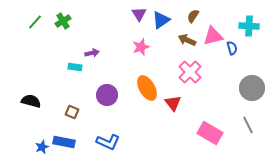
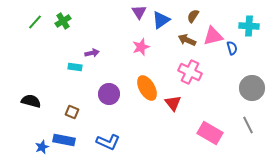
purple triangle: moved 2 px up
pink cross: rotated 20 degrees counterclockwise
purple circle: moved 2 px right, 1 px up
blue rectangle: moved 2 px up
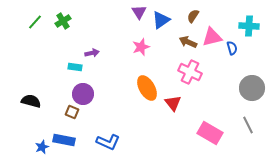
pink triangle: moved 1 px left, 1 px down
brown arrow: moved 1 px right, 2 px down
purple circle: moved 26 px left
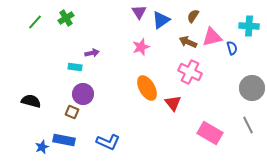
green cross: moved 3 px right, 3 px up
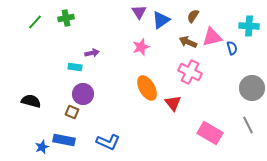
green cross: rotated 21 degrees clockwise
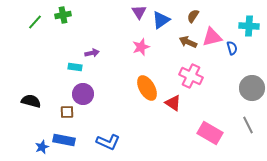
green cross: moved 3 px left, 3 px up
pink cross: moved 1 px right, 4 px down
red triangle: rotated 18 degrees counterclockwise
brown square: moved 5 px left; rotated 24 degrees counterclockwise
